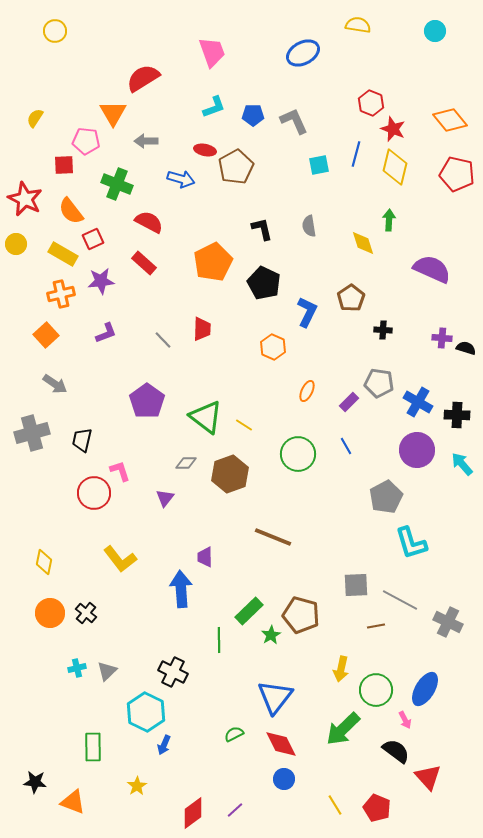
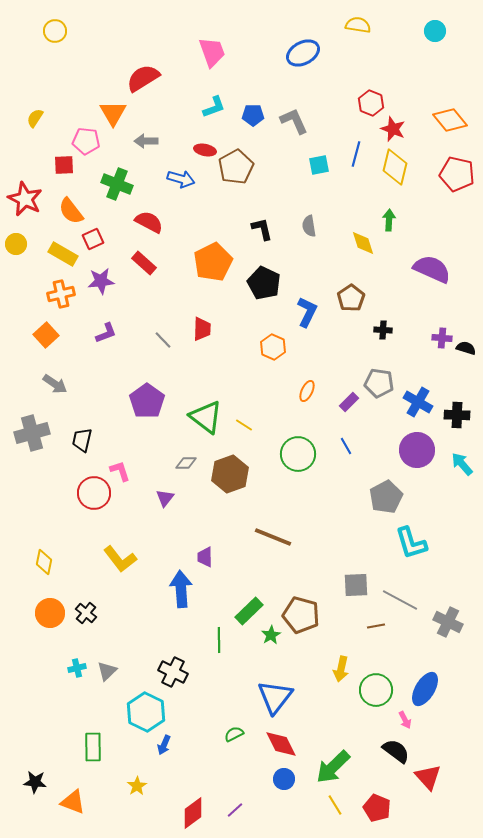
green arrow at (343, 729): moved 10 px left, 38 px down
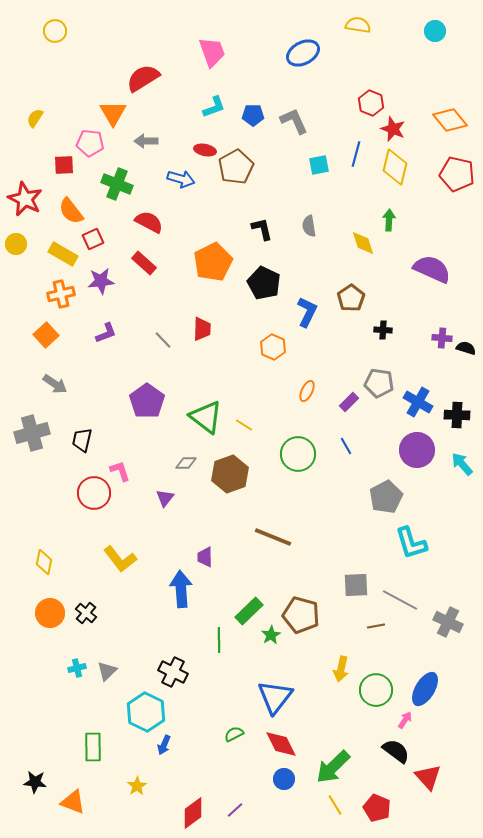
pink pentagon at (86, 141): moved 4 px right, 2 px down
pink arrow at (405, 720): rotated 120 degrees counterclockwise
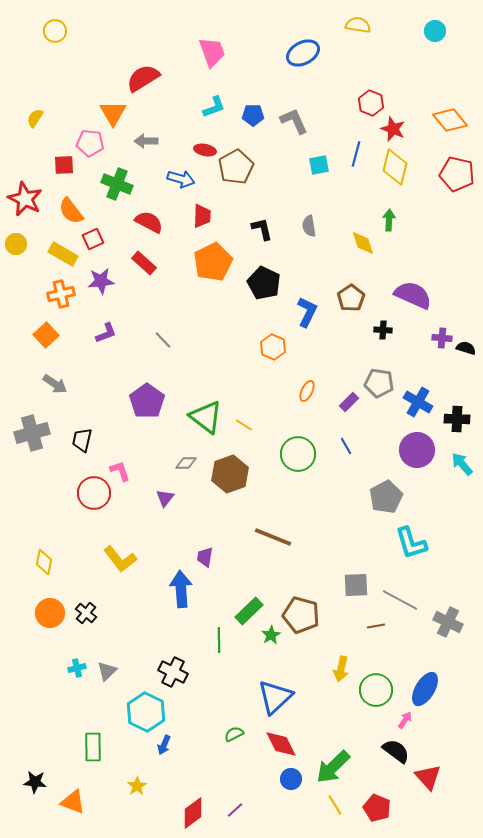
purple semicircle at (432, 269): moved 19 px left, 26 px down
red trapezoid at (202, 329): moved 113 px up
black cross at (457, 415): moved 4 px down
purple trapezoid at (205, 557): rotated 10 degrees clockwise
blue triangle at (275, 697): rotated 9 degrees clockwise
blue circle at (284, 779): moved 7 px right
